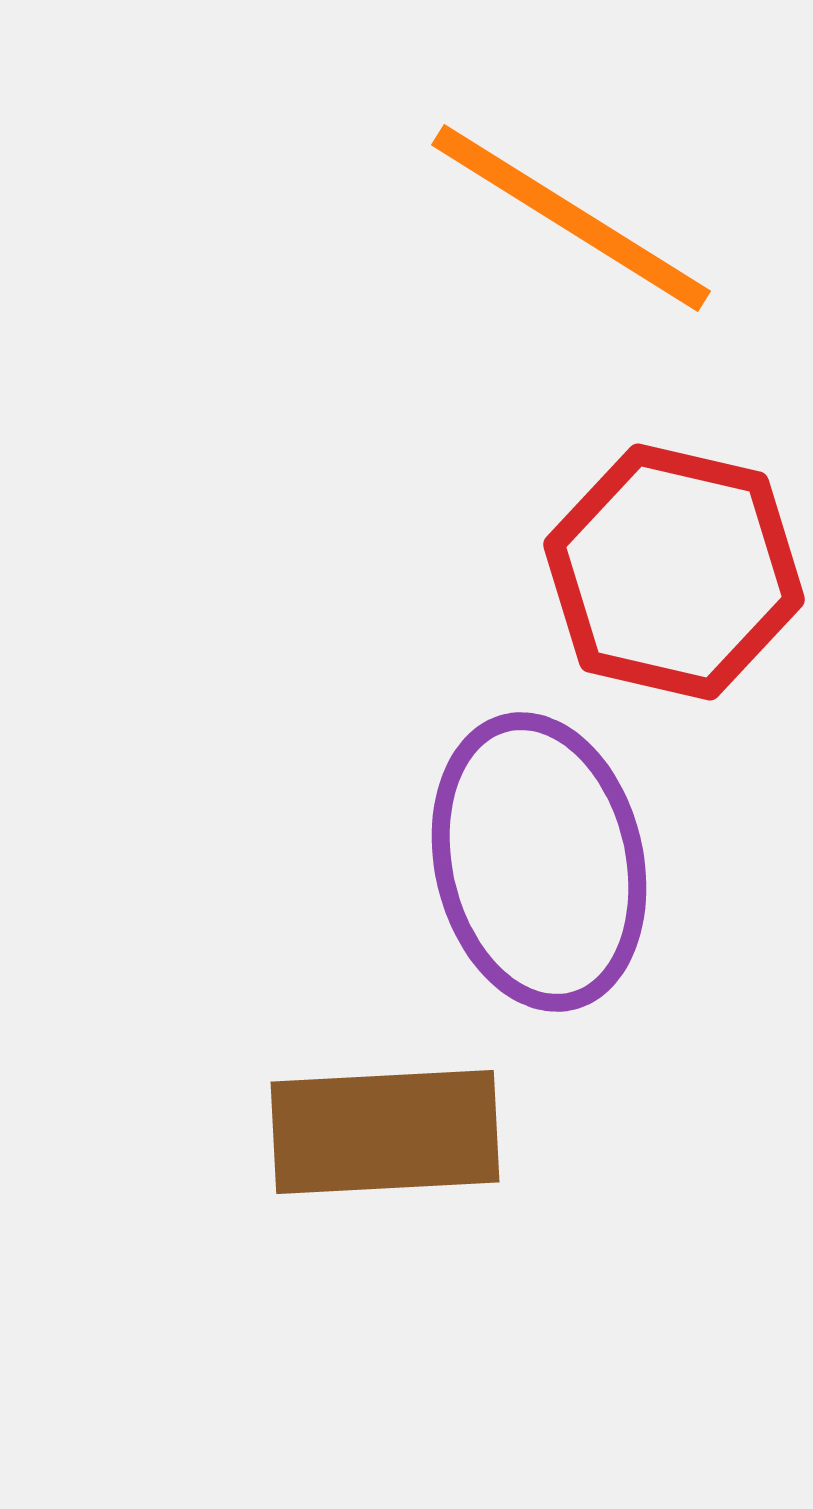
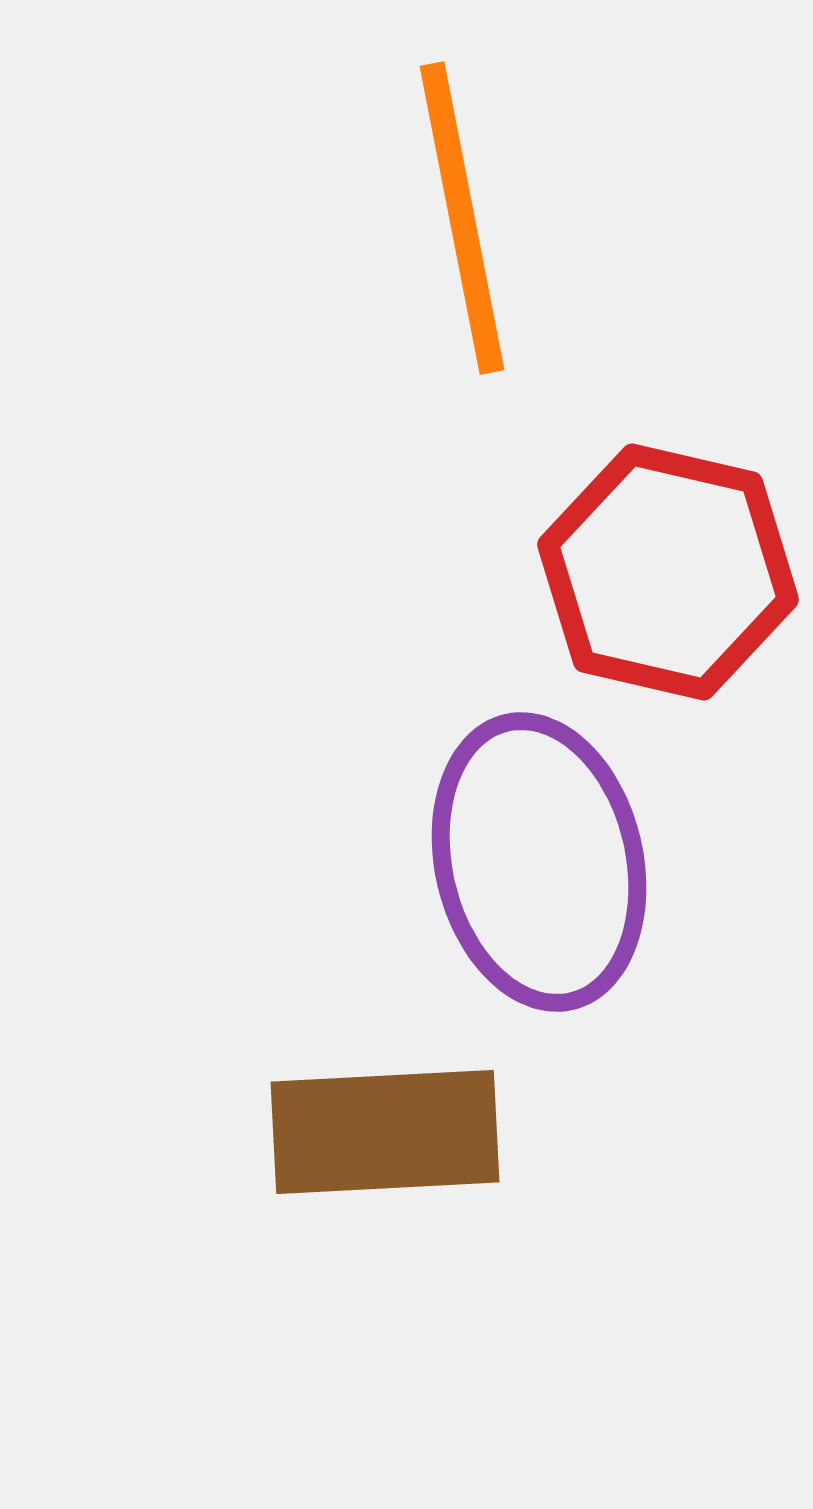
orange line: moved 109 px left; rotated 47 degrees clockwise
red hexagon: moved 6 px left
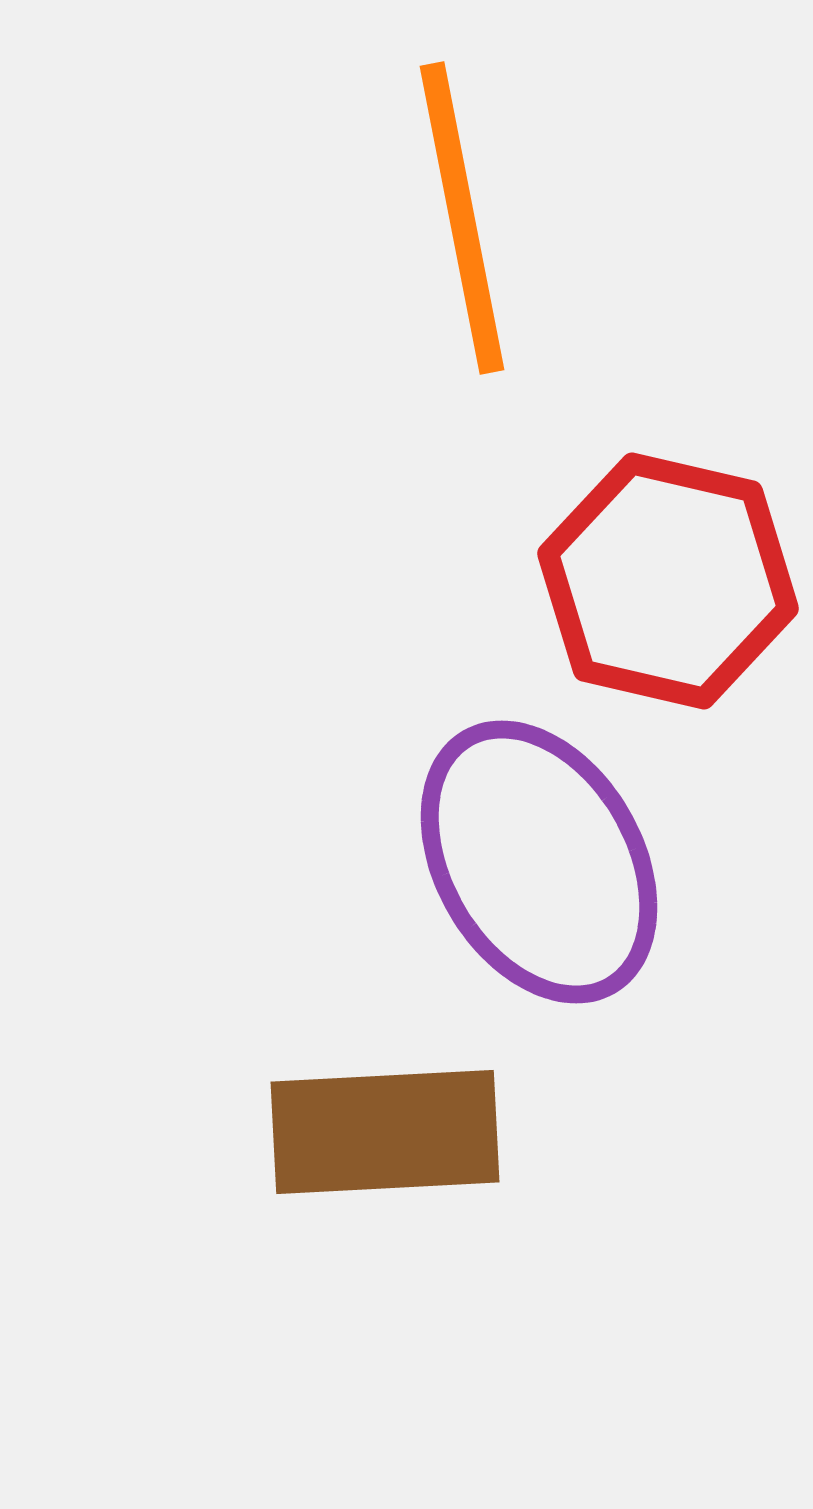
red hexagon: moved 9 px down
purple ellipse: rotated 17 degrees counterclockwise
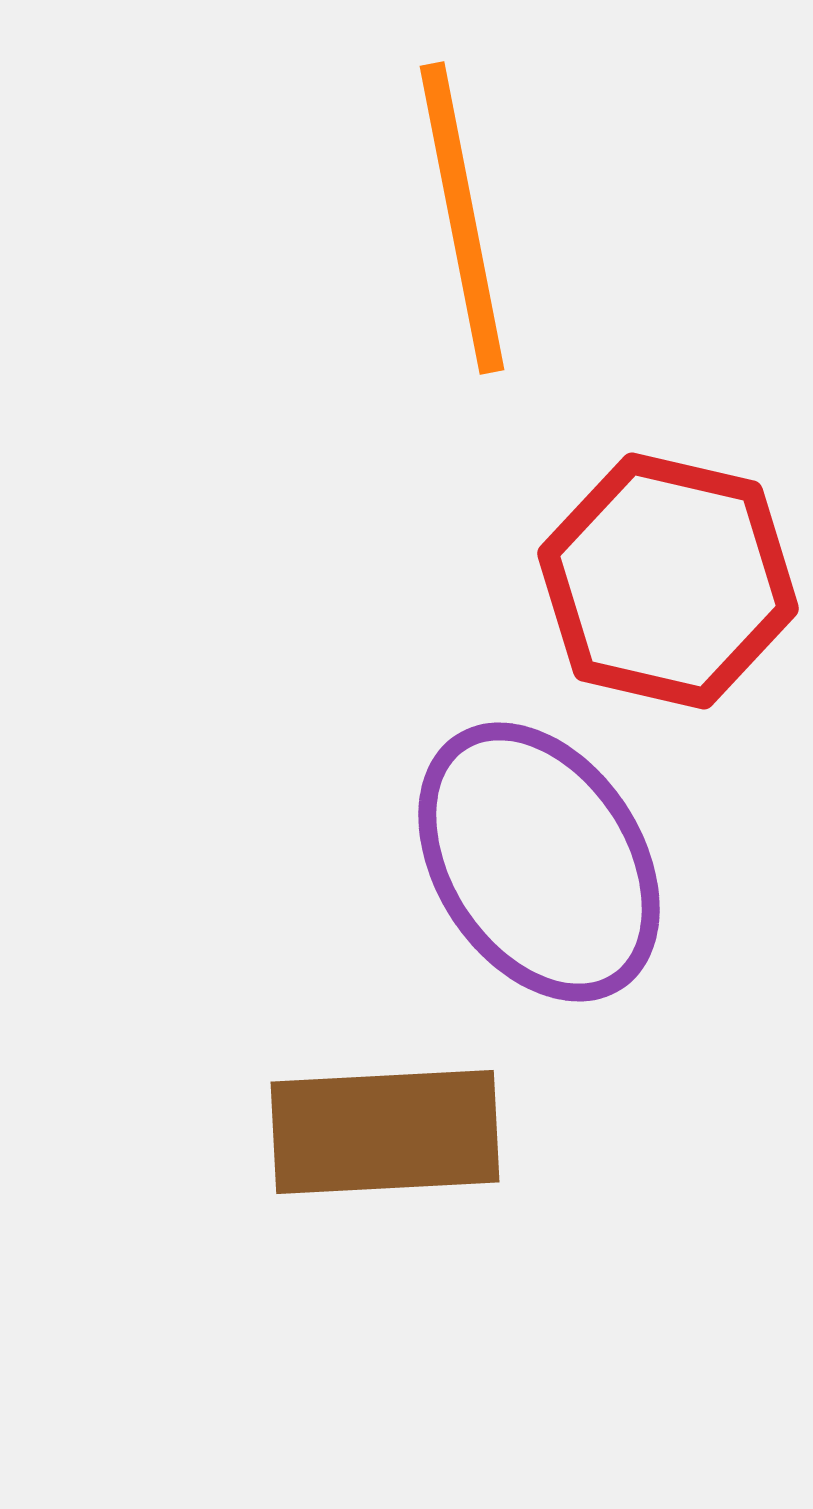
purple ellipse: rotated 3 degrees counterclockwise
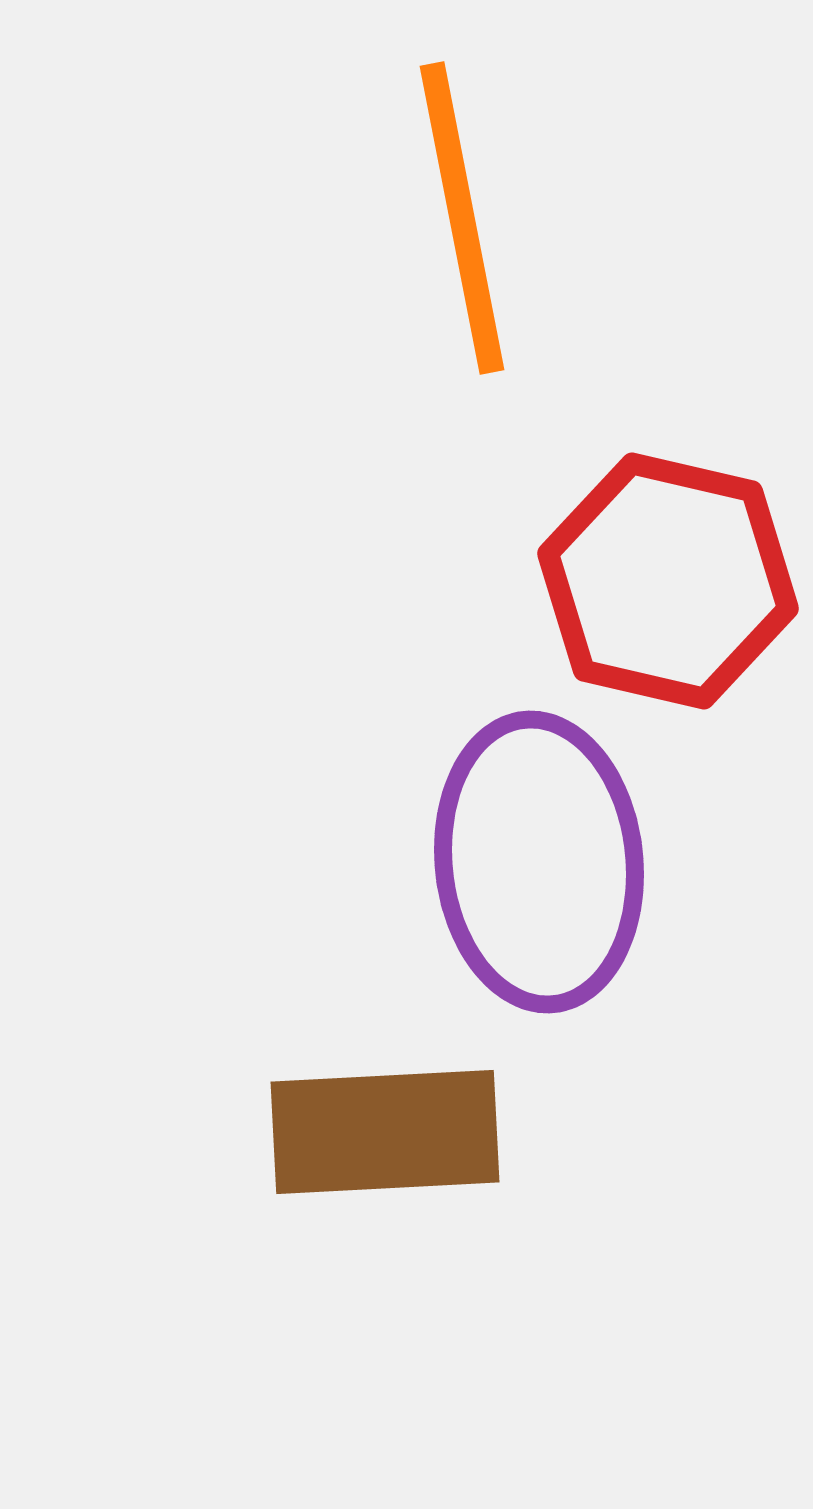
purple ellipse: rotated 27 degrees clockwise
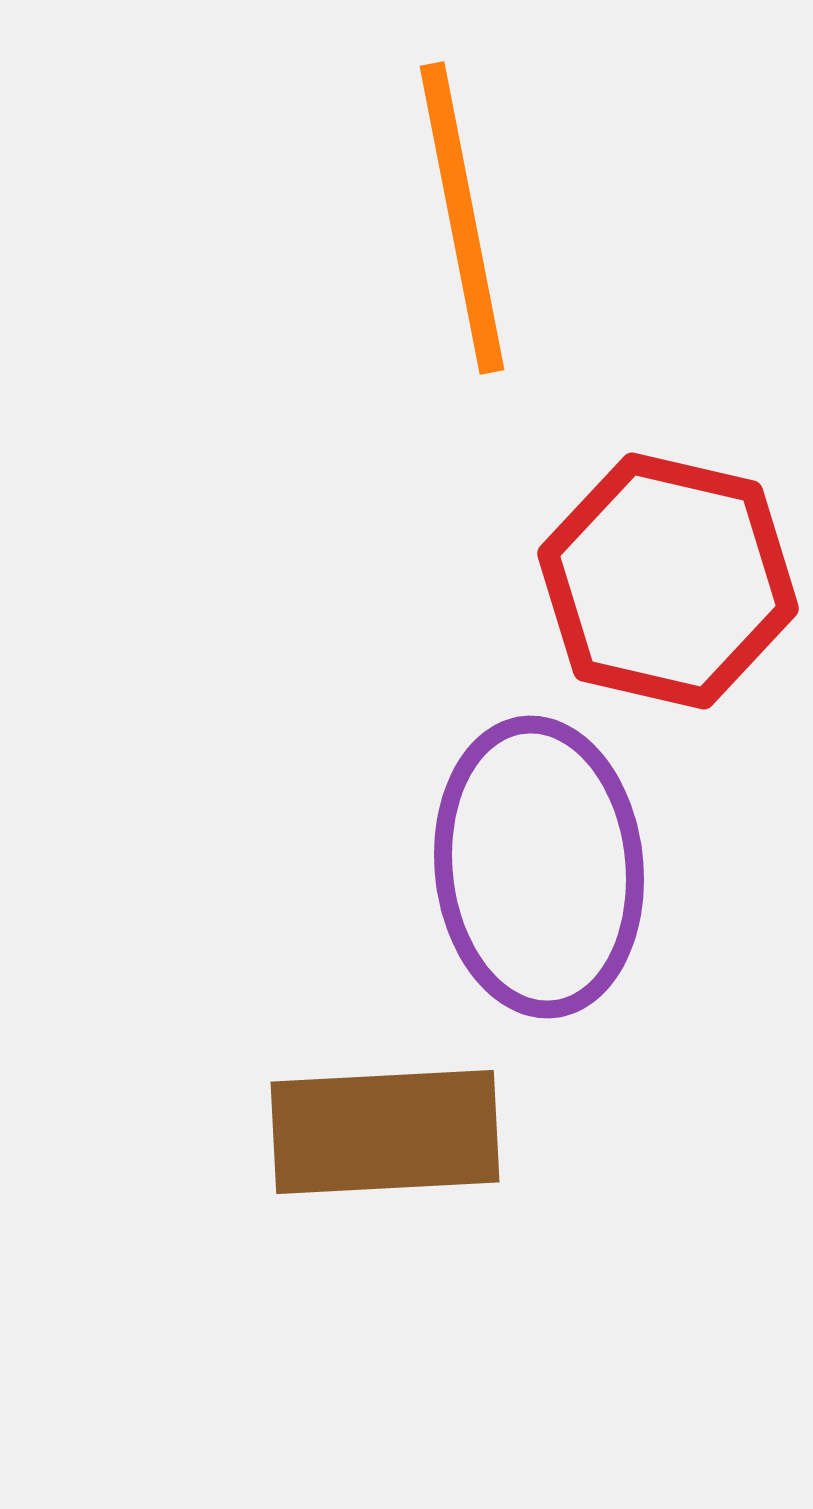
purple ellipse: moved 5 px down
